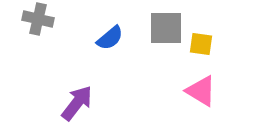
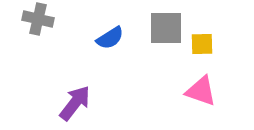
blue semicircle: rotated 8 degrees clockwise
yellow square: moved 1 px right; rotated 10 degrees counterclockwise
pink triangle: rotated 12 degrees counterclockwise
purple arrow: moved 2 px left
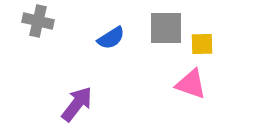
gray cross: moved 2 px down
blue semicircle: moved 1 px right
pink triangle: moved 10 px left, 7 px up
purple arrow: moved 2 px right, 1 px down
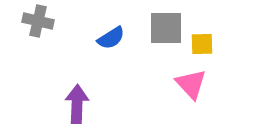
pink triangle: rotated 28 degrees clockwise
purple arrow: rotated 36 degrees counterclockwise
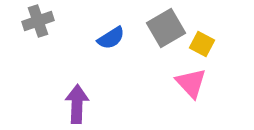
gray cross: rotated 32 degrees counterclockwise
gray square: rotated 30 degrees counterclockwise
yellow square: rotated 30 degrees clockwise
pink triangle: moved 1 px up
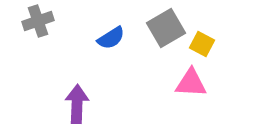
pink triangle: rotated 44 degrees counterclockwise
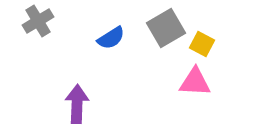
gray cross: rotated 12 degrees counterclockwise
pink triangle: moved 4 px right, 1 px up
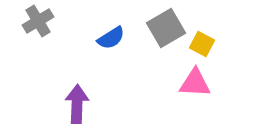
pink triangle: moved 1 px down
